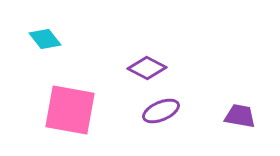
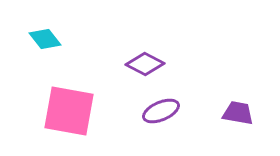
purple diamond: moved 2 px left, 4 px up
pink square: moved 1 px left, 1 px down
purple trapezoid: moved 2 px left, 3 px up
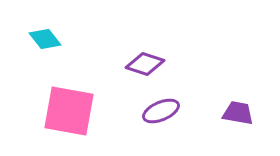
purple diamond: rotated 9 degrees counterclockwise
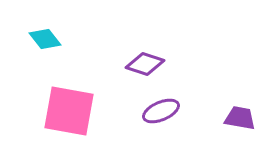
purple trapezoid: moved 2 px right, 5 px down
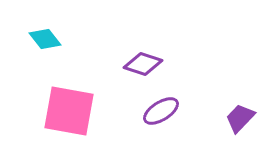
purple diamond: moved 2 px left
purple ellipse: rotated 9 degrees counterclockwise
purple trapezoid: rotated 56 degrees counterclockwise
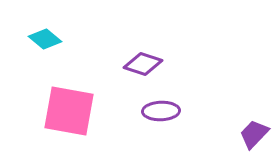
cyan diamond: rotated 12 degrees counterclockwise
purple ellipse: rotated 30 degrees clockwise
purple trapezoid: moved 14 px right, 16 px down
